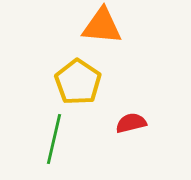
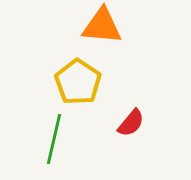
red semicircle: rotated 144 degrees clockwise
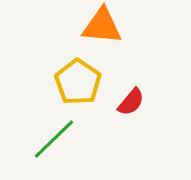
red semicircle: moved 21 px up
green line: rotated 33 degrees clockwise
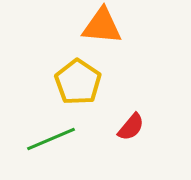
red semicircle: moved 25 px down
green line: moved 3 px left; rotated 21 degrees clockwise
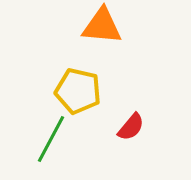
yellow pentagon: moved 9 px down; rotated 21 degrees counterclockwise
green line: rotated 39 degrees counterclockwise
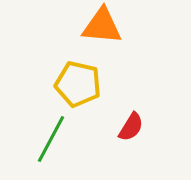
yellow pentagon: moved 7 px up
red semicircle: rotated 8 degrees counterclockwise
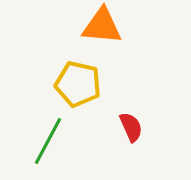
red semicircle: rotated 56 degrees counterclockwise
green line: moved 3 px left, 2 px down
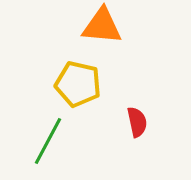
red semicircle: moved 6 px right, 5 px up; rotated 12 degrees clockwise
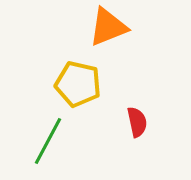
orange triangle: moved 6 px right, 1 px down; rotated 27 degrees counterclockwise
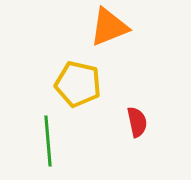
orange triangle: moved 1 px right
green line: rotated 33 degrees counterclockwise
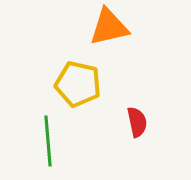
orange triangle: rotated 9 degrees clockwise
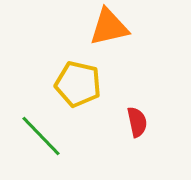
green line: moved 7 px left, 5 px up; rotated 39 degrees counterclockwise
